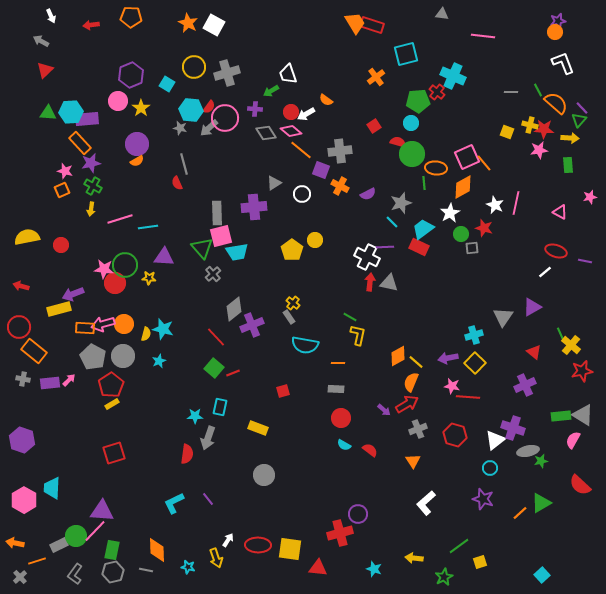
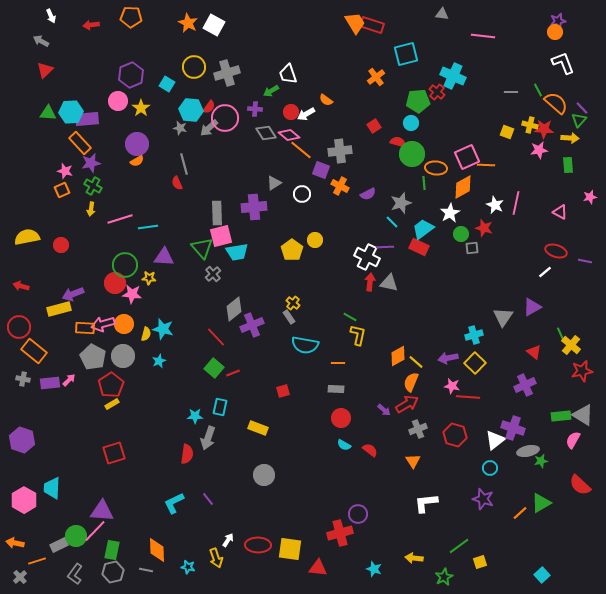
pink diamond at (291, 131): moved 2 px left, 4 px down
orange line at (484, 163): moved 2 px right, 2 px down; rotated 48 degrees counterclockwise
pink star at (104, 269): moved 28 px right, 25 px down
white L-shape at (426, 503): rotated 35 degrees clockwise
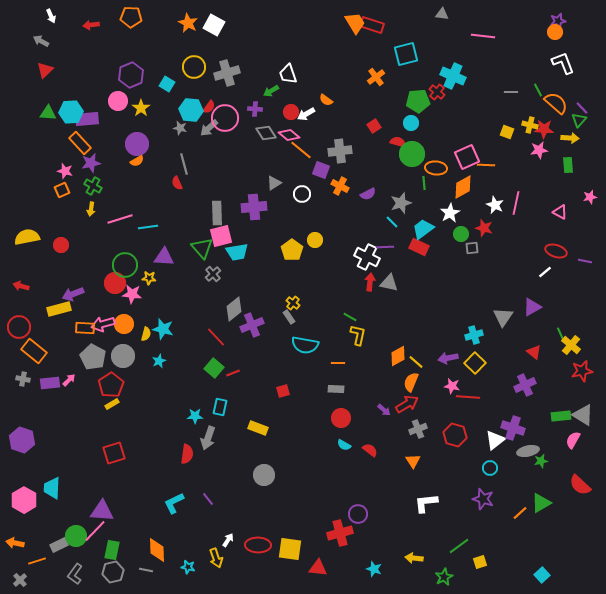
gray cross at (20, 577): moved 3 px down
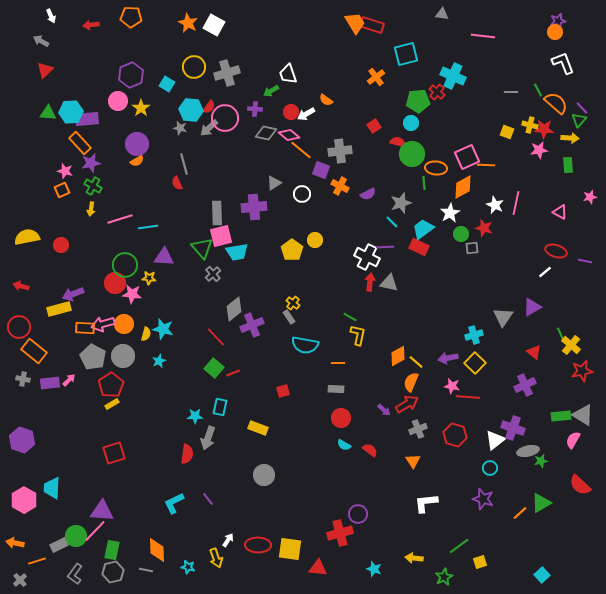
gray diamond at (266, 133): rotated 45 degrees counterclockwise
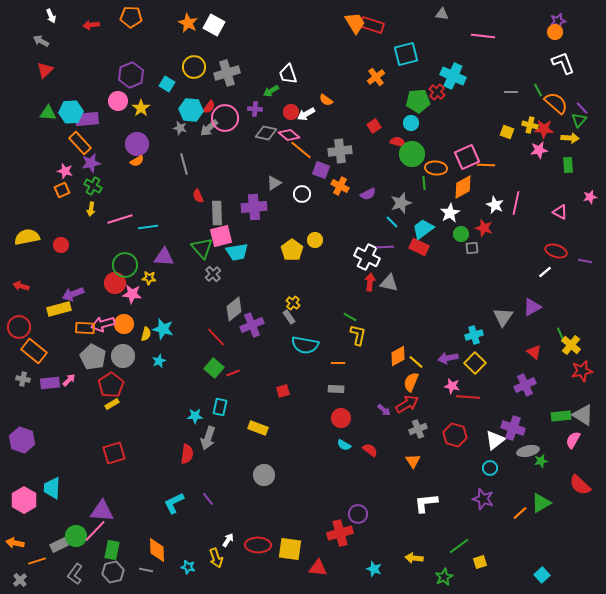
red semicircle at (177, 183): moved 21 px right, 13 px down
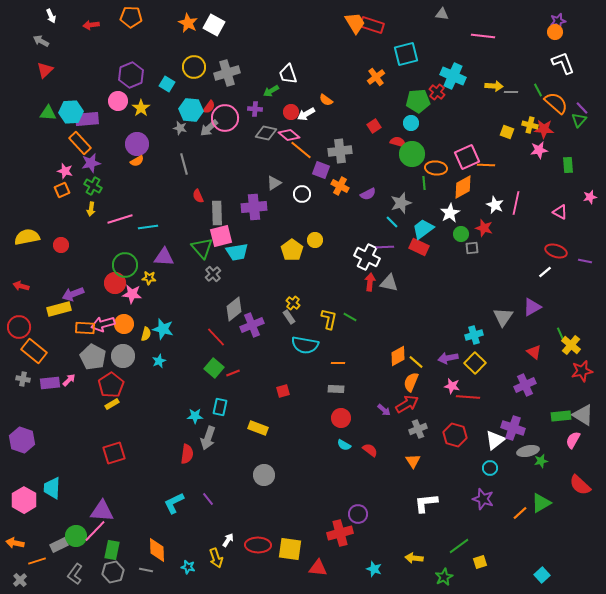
yellow arrow at (570, 138): moved 76 px left, 52 px up
yellow L-shape at (358, 335): moved 29 px left, 16 px up
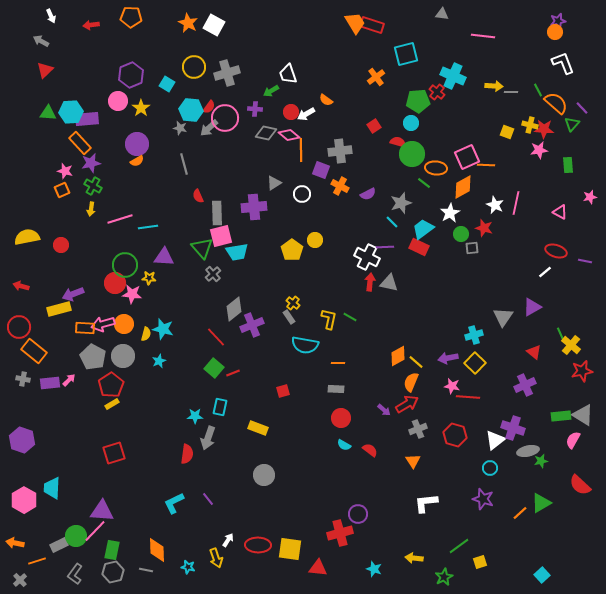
green triangle at (579, 120): moved 7 px left, 4 px down
orange line at (301, 150): rotated 50 degrees clockwise
green line at (424, 183): rotated 48 degrees counterclockwise
